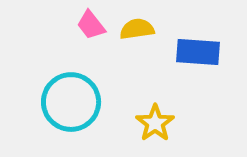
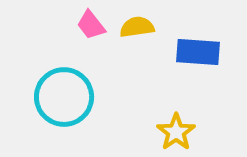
yellow semicircle: moved 2 px up
cyan circle: moved 7 px left, 5 px up
yellow star: moved 21 px right, 9 px down
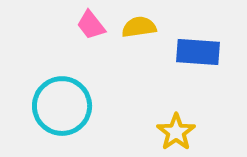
yellow semicircle: moved 2 px right
cyan circle: moved 2 px left, 9 px down
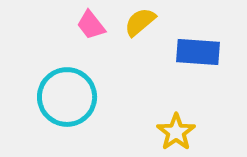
yellow semicircle: moved 1 px right, 5 px up; rotated 32 degrees counterclockwise
cyan circle: moved 5 px right, 9 px up
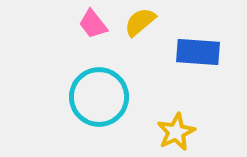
pink trapezoid: moved 2 px right, 1 px up
cyan circle: moved 32 px right
yellow star: rotated 9 degrees clockwise
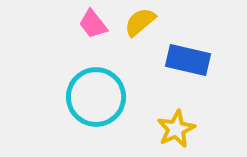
blue rectangle: moved 10 px left, 8 px down; rotated 9 degrees clockwise
cyan circle: moved 3 px left
yellow star: moved 3 px up
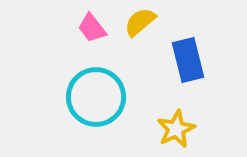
pink trapezoid: moved 1 px left, 4 px down
blue rectangle: rotated 63 degrees clockwise
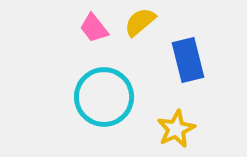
pink trapezoid: moved 2 px right
cyan circle: moved 8 px right
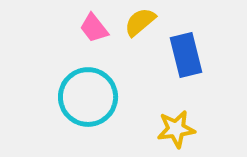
blue rectangle: moved 2 px left, 5 px up
cyan circle: moved 16 px left
yellow star: rotated 18 degrees clockwise
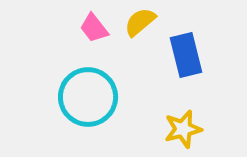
yellow star: moved 7 px right; rotated 6 degrees counterclockwise
